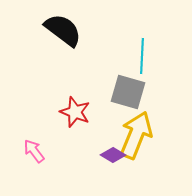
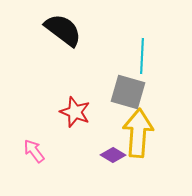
yellow arrow: moved 2 px right, 2 px up; rotated 18 degrees counterclockwise
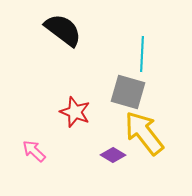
cyan line: moved 2 px up
yellow arrow: moved 6 px right; rotated 42 degrees counterclockwise
pink arrow: rotated 10 degrees counterclockwise
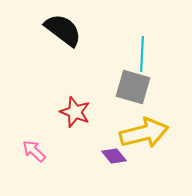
gray square: moved 5 px right, 5 px up
yellow arrow: rotated 114 degrees clockwise
purple diamond: moved 1 px right, 1 px down; rotated 20 degrees clockwise
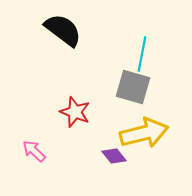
cyan line: rotated 8 degrees clockwise
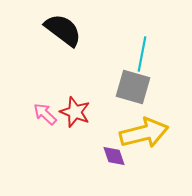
pink arrow: moved 11 px right, 37 px up
purple diamond: rotated 20 degrees clockwise
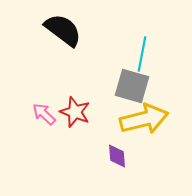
gray square: moved 1 px left, 1 px up
pink arrow: moved 1 px left
yellow arrow: moved 14 px up
purple diamond: moved 3 px right; rotated 15 degrees clockwise
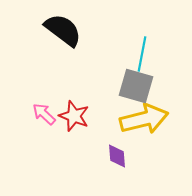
gray square: moved 4 px right
red star: moved 1 px left, 4 px down
